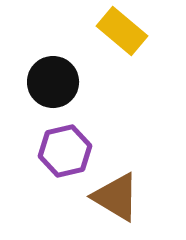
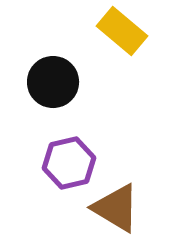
purple hexagon: moved 4 px right, 12 px down
brown triangle: moved 11 px down
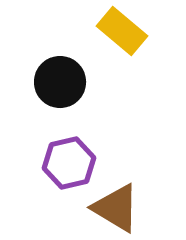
black circle: moved 7 px right
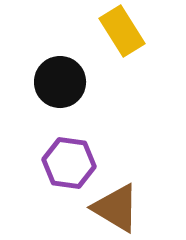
yellow rectangle: rotated 18 degrees clockwise
purple hexagon: rotated 21 degrees clockwise
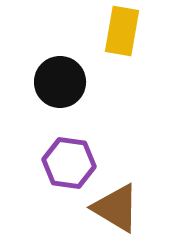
yellow rectangle: rotated 42 degrees clockwise
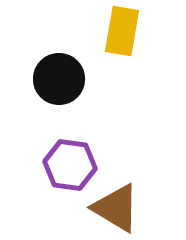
black circle: moved 1 px left, 3 px up
purple hexagon: moved 1 px right, 2 px down
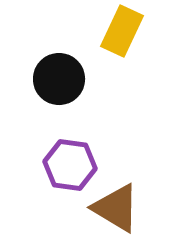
yellow rectangle: rotated 15 degrees clockwise
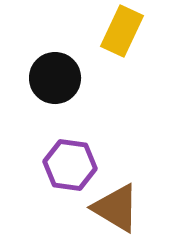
black circle: moved 4 px left, 1 px up
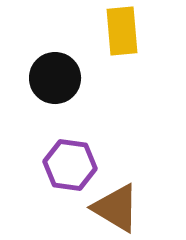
yellow rectangle: rotated 30 degrees counterclockwise
